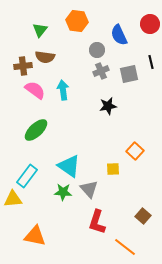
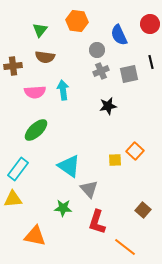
brown cross: moved 10 px left
pink semicircle: moved 2 px down; rotated 140 degrees clockwise
yellow square: moved 2 px right, 9 px up
cyan rectangle: moved 9 px left, 7 px up
green star: moved 16 px down
brown square: moved 6 px up
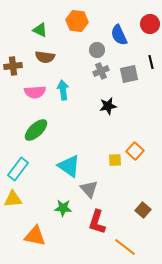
green triangle: rotated 42 degrees counterclockwise
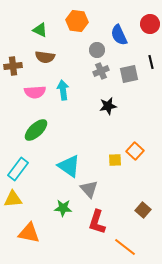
orange triangle: moved 6 px left, 3 px up
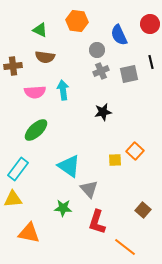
black star: moved 5 px left, 6 px down
